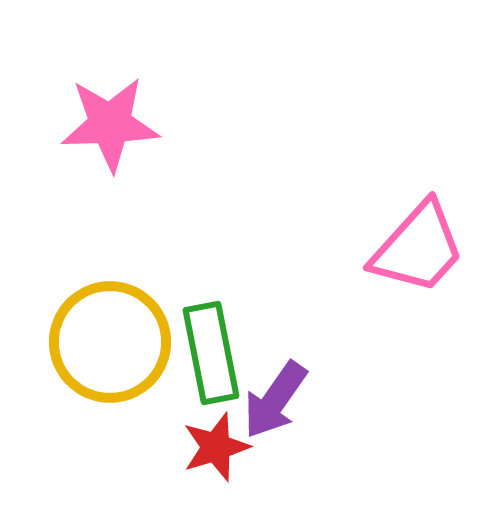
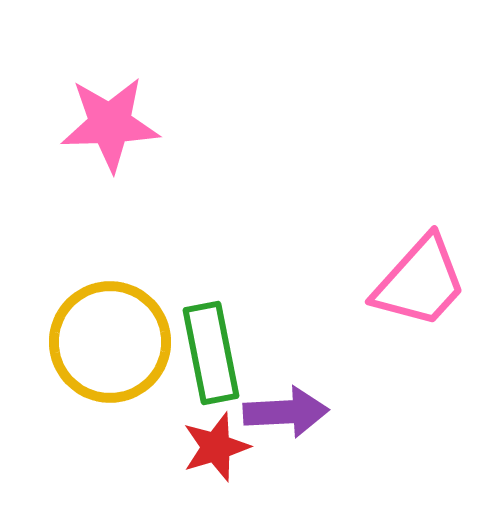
pink trapezoid: moved 2 px right, 34 px down
purple arrow: moved 11 px right, 12 px down; rotated 128 degrees counterclockwise
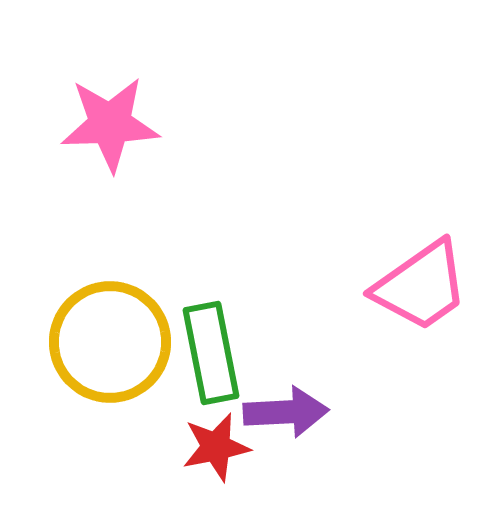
pink trapezoid: moved 1 px right, 4 px down; rotated 13 degrees clockwise
red star: rotated 6 degrees clockwise
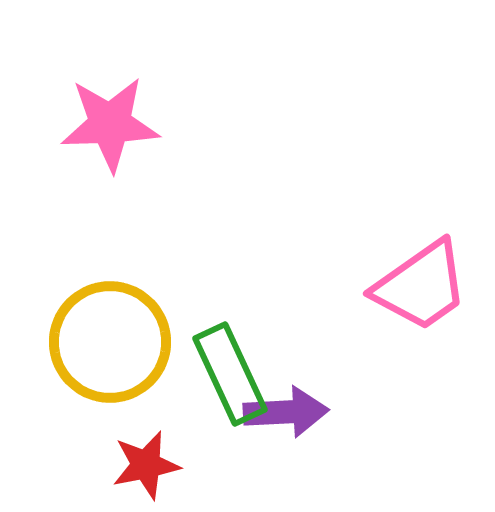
green rectangle: moved 19 px right, 21 px down; rotated 14 degrees counterclockwise
red star: moved 70 px left, 18 px down
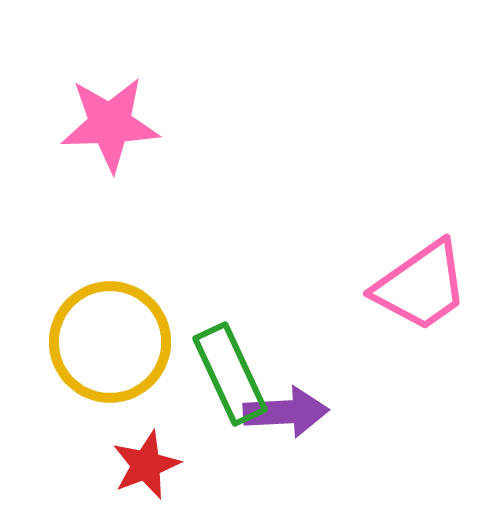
red star: rotated 10 degrees counterclockwise
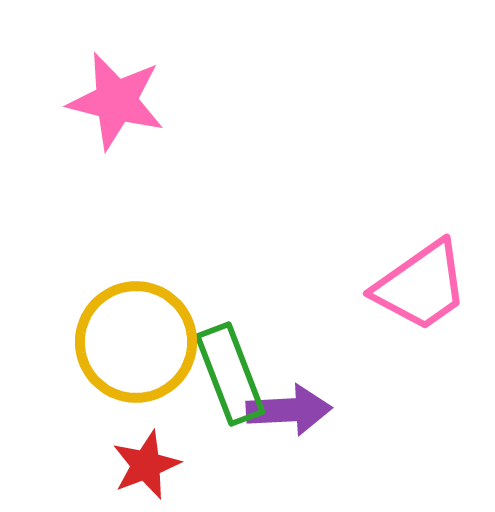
pink star: moved 6 px right, 23 px up; rotated 16 degrees clockwise
yellow circle: moved 26 px right
green rectangle: rotated 4 degrees clockwise
purple arrow: moved 3 px right, 2 px up
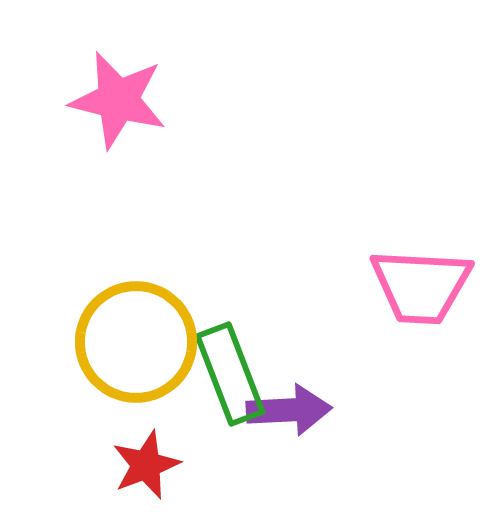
pink star: moved 2 px right, 1 px up
pink trapezoid: rotated 38 degrees clockwise
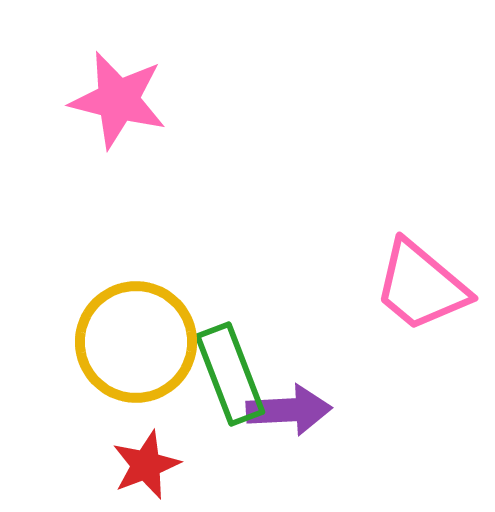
pink trapezoid: rotated 37 degrees clockwise
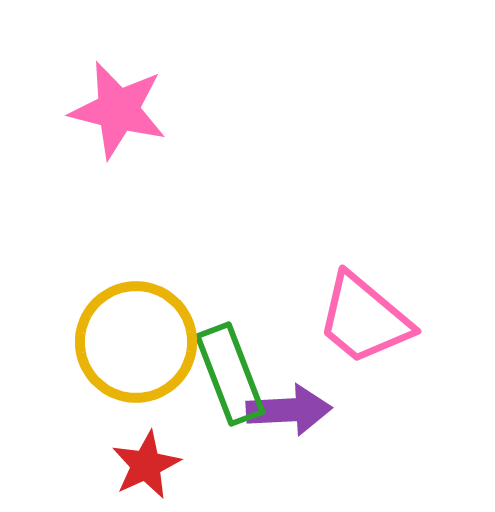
pink star: moved 10 px down
pink trapezoid: moved 57 px left, 33 px down
red star: rotated 4 degrees counterclockwise
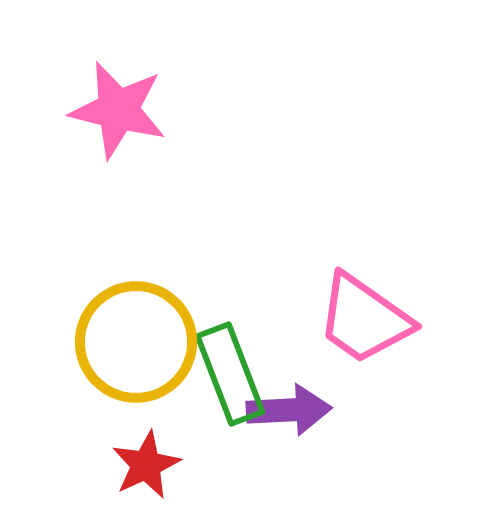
pink trapezoid: rotated 5 degrees counterclockwise
